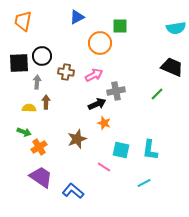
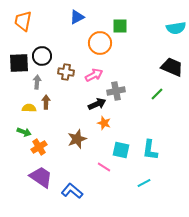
blue L-shape: moved 1 px left
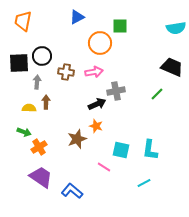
pink arrow: moved 3 px up; rotated 18 degrees clockwise
orange star: moved 8 px left, 3 px down
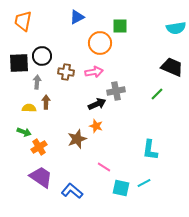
cyan square: moved 38 px down
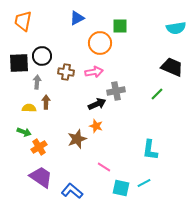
blue triangle: moved 1 px down
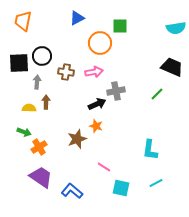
cyan line: moved 12 px right
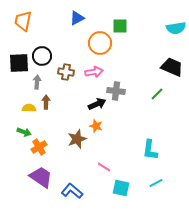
gray cross: rotated 18 degrees clockwise
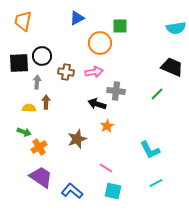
black arrow: rotated 138 degrees counterclockwise
orange star: moved 11 px right; rotated 24 degrees clockwise
cyan L-shape: rotated 35 degrees counterclockwise
pink line: moved 2 px right, 1 px down
cyan square: moved 8 px left, 3 px down
